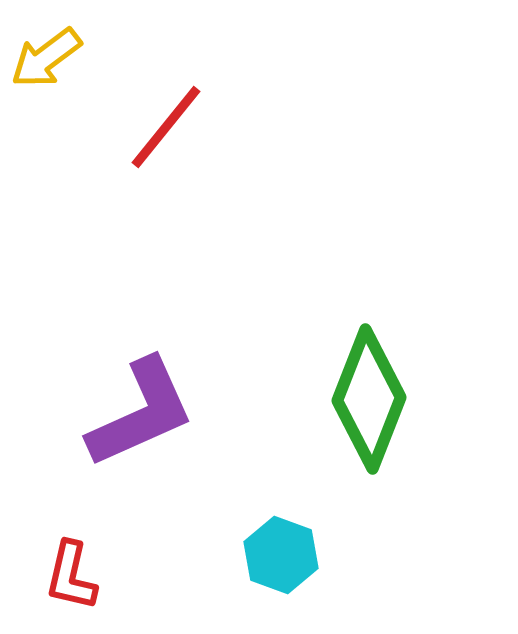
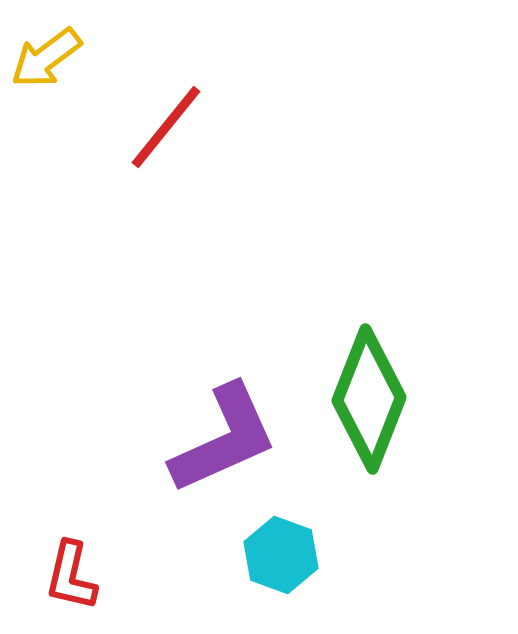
purple L-shape: moved 83 px right, 26 px down
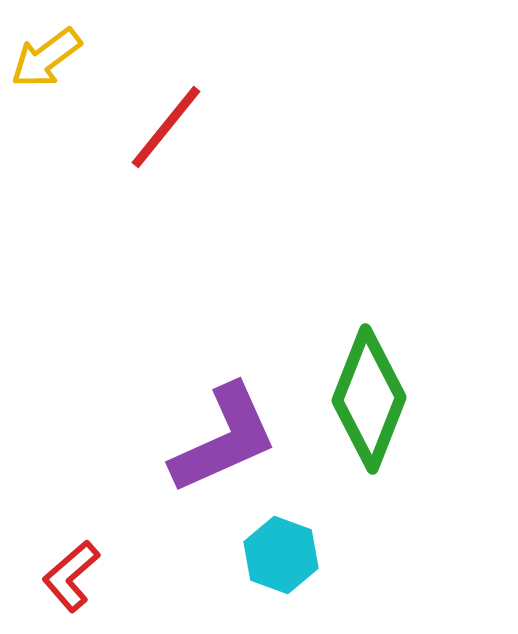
red L-shape: rotated 36 degrees clockwise
